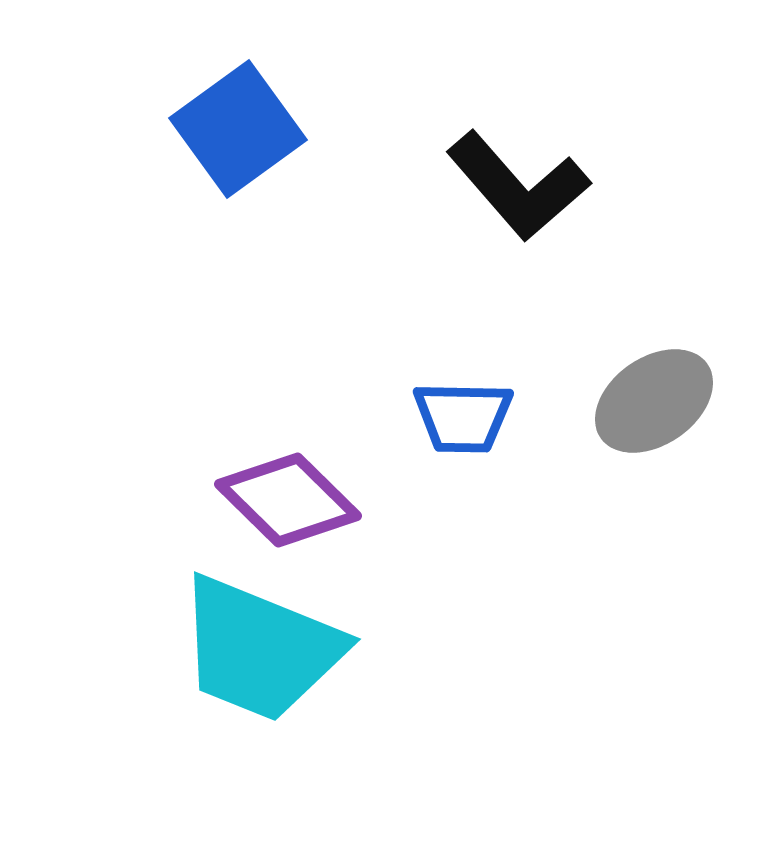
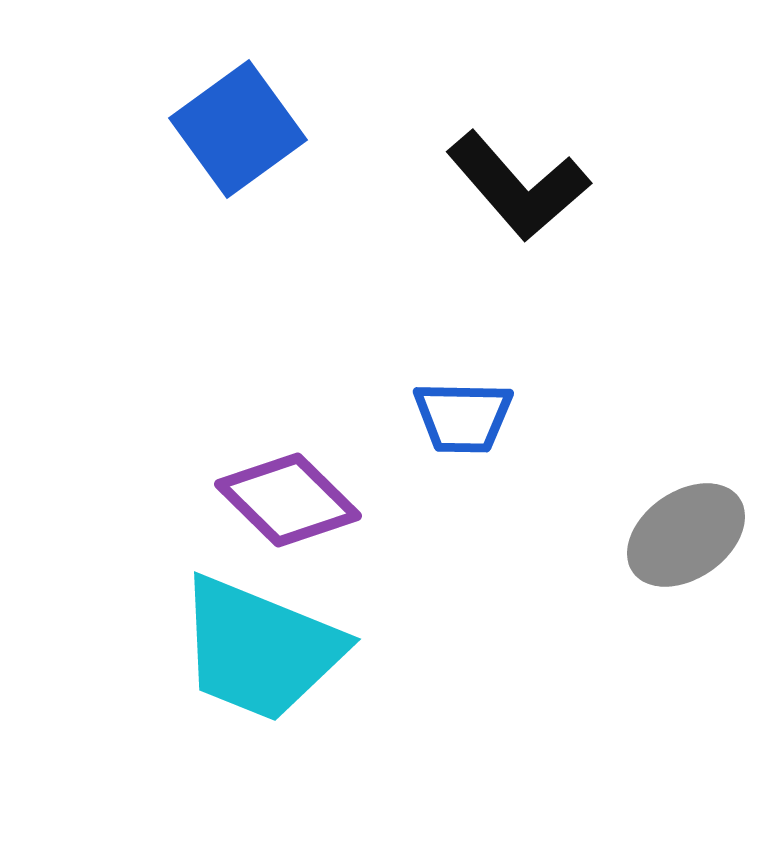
gray ellipse: moved 32 px right, 134 px down
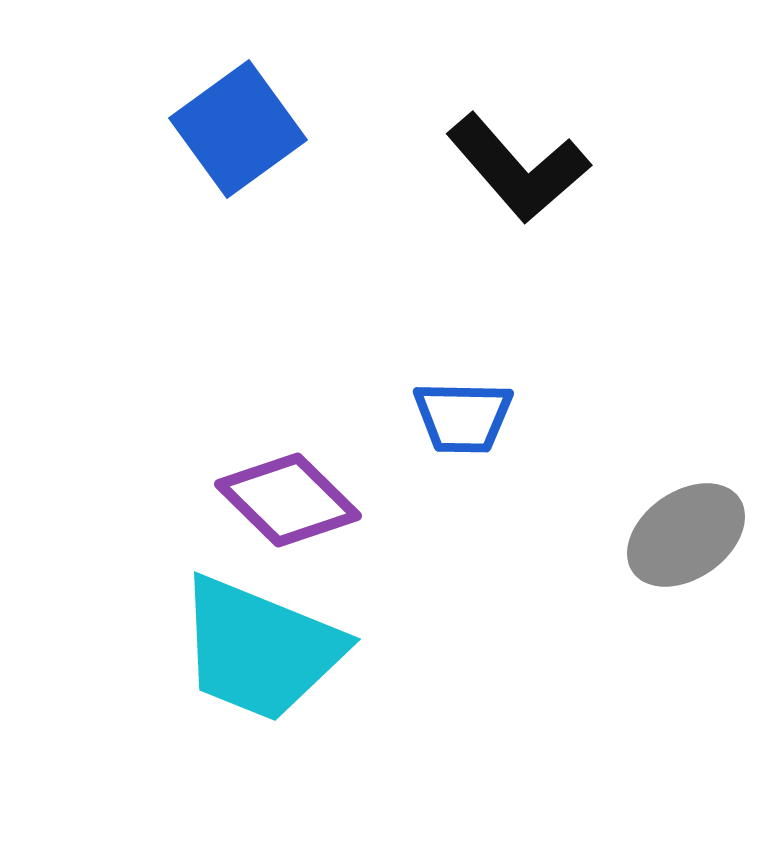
black L-shape: moved 18 px up
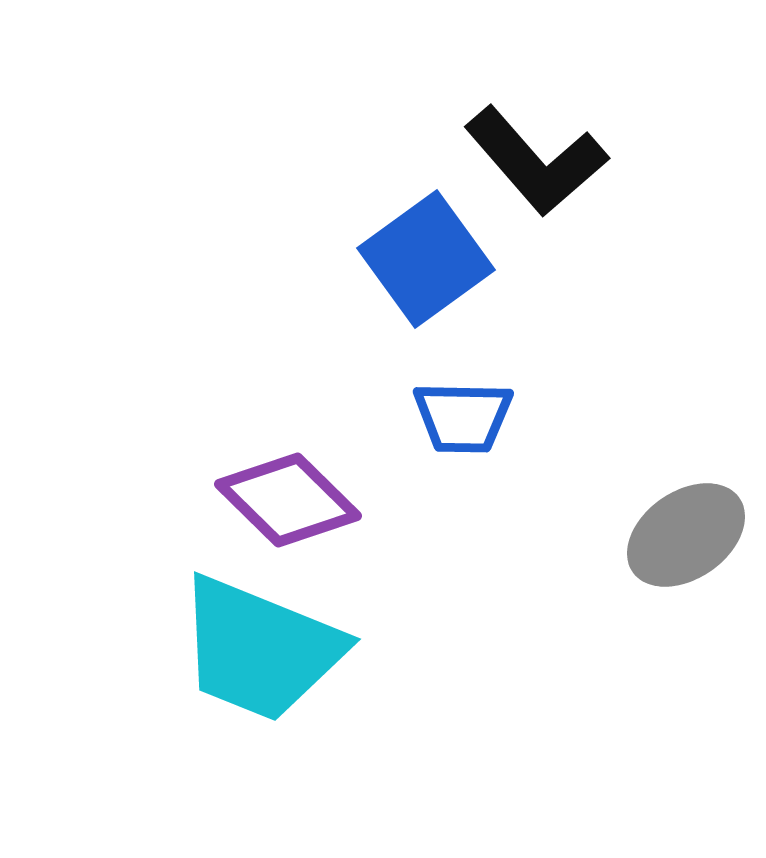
blue square: moved 188 px right, 130 px down
black L-shape: moved 18 px right, 7 px up
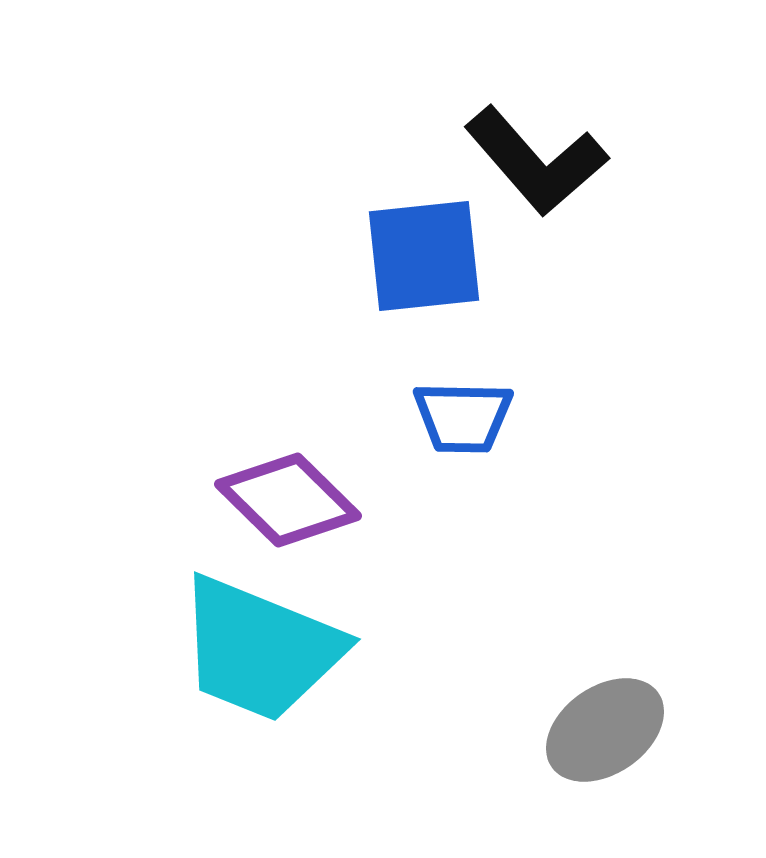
blue square: moved 2 px left, 3 px up; rotated 30 degrees clockwise
gray ellipse: moved 81 px left, 195 px down
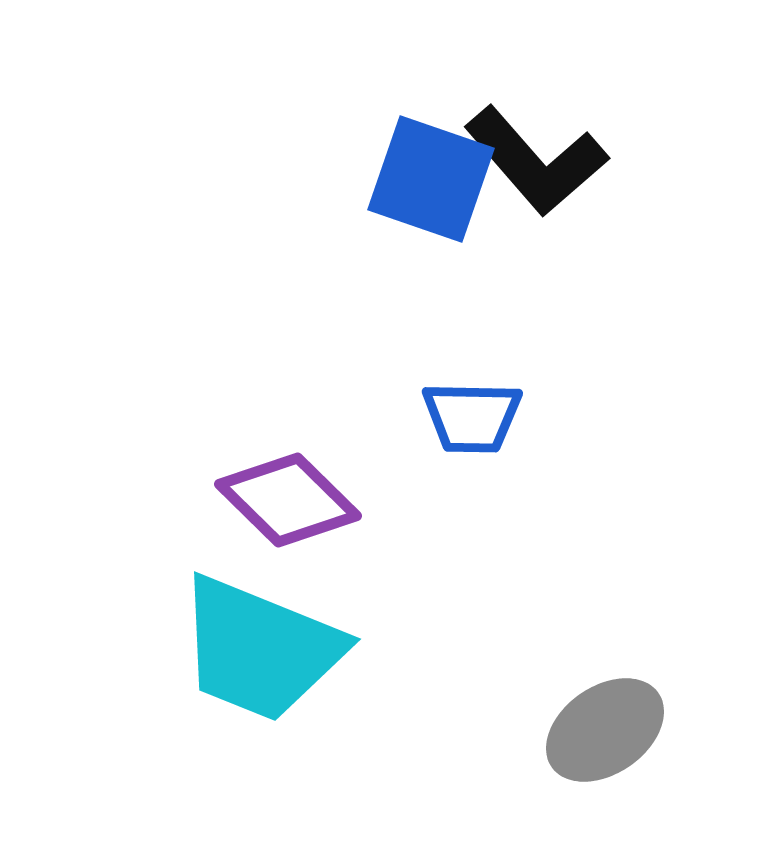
blue square: moved 7 px right, 77 px up; rotated 25 degrees clockwise
blue trapezoid: moved 9 px right
